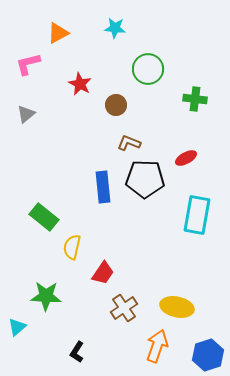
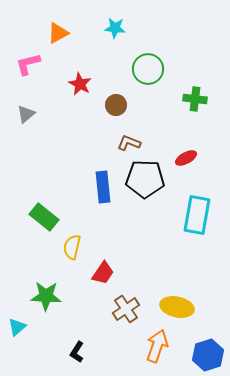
brown cross: moved 2 px right, 1 px down
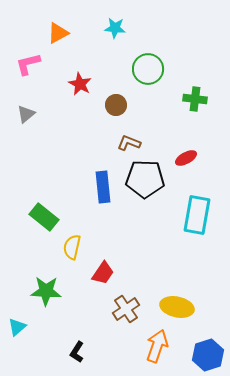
green star: moved 5 px up
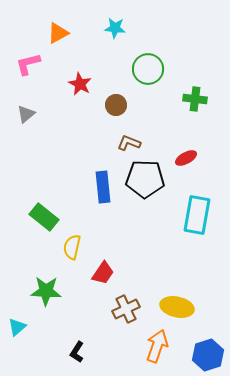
brown cross: rotated 8 degrees clockwise
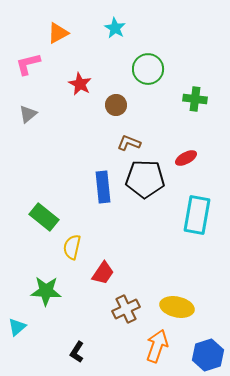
cyan star: rotated 25 degrees clockwise
gray triangle: moved 2 px right
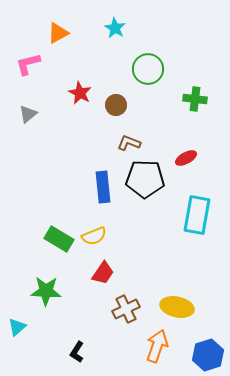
red star: moved 9 px down
green rectangle: moved 15 px right, 22 px down; rotated 8 degrees counterclockwise
yellow semicircle: moved 22 px right, 11 px up; rotated 125 degrees counterclockwise
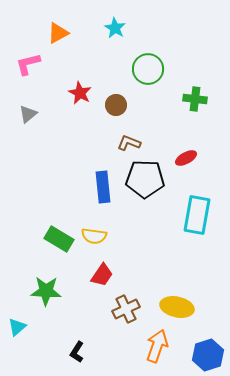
yellow semicircle: rotated 30 degrees clockwise
red trapezoid: moved 1 px left, 2 px down
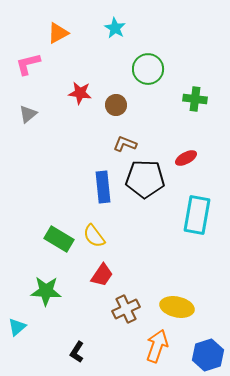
red star: rotated 20 degrees counterclockwise
brown L-shape: moved 4 px left, 1 px down
yellow semicircle: rotated 45 degrees clockwise
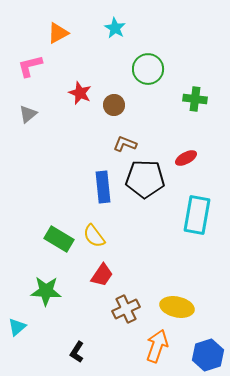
pink L-shape: moved 2 px right, 2 px down
red star: rotated 15 degrees clockwise
brown circle: moved 2 px left
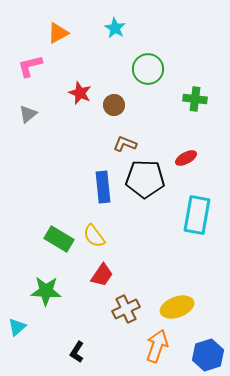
yellow ellipse: rotated 32 degrees counterclockwise
